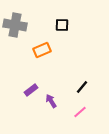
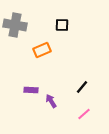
purple rectangle: rotated 40 degrees clockwise
pink line: moved 4 px right, 2 px down
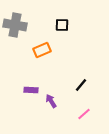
black line: moved 1 px left, 2 px up
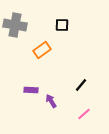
orange rectangle: rotated 12 degrees counterclockwise
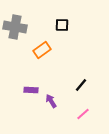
gray cross: moved 2 px down
pink line: moved 1 px left
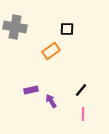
black square: moved 5 px right, 4 px down
orange rectangle: moved 9 px right, 1 px down
black line: moved 5 px down
purple rectangle: rotated 16 degrees counterclockwise
pink line: rotated 48 degrees counterclockwise
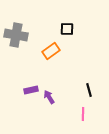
gray cross: moved 1 px right, 8 px down
black line: moved 8 px right; rotated 56 degrees counterclockwise
purple arrow: moved 2 px left, 4 px up
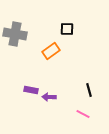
gray cross: moved 1 px left, 1 px up
purple rectangle: rotated 24 degrees clockwise
purple arrow: rotated 56 degrees counterclockwise
pink line: rotated 64 degrees counterclockwise
